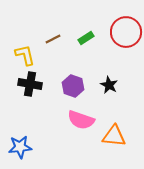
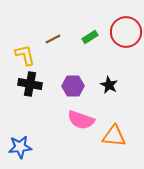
green rectangle: moved 4 px right, 1 px up
purple hexagon: rotated 20 degrees counterclockwise
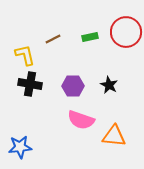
green rectangle: rotated 21 degrees clockwise
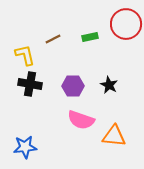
red circle: moved 8 px up
blue star: moved 5 px right
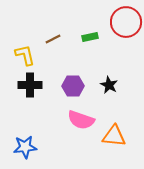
red circle: moved 2 px up
black cross: moved 1 px down; rotated 10 degrees counterclockwise
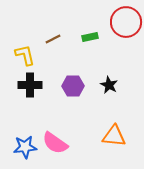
pink semicircle: moved 26 px left, 23 px down; rotated 16 degrees clockwise
